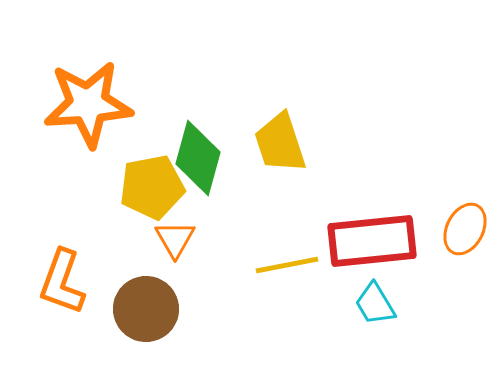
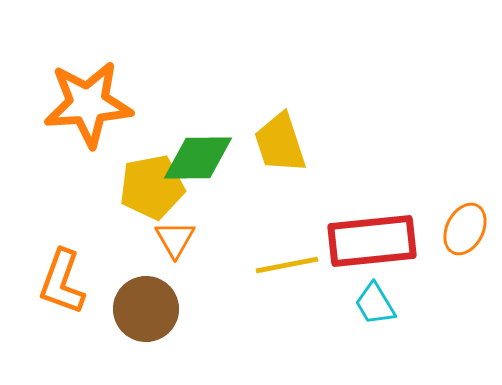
green diamond: rotated 74 degrees clockwise
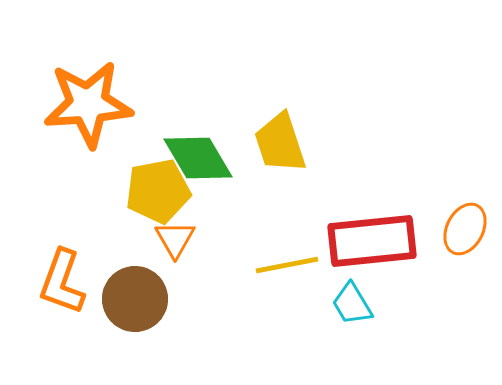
green diamond: rotated 60 degrees clockwise
yellow pentagon: moved 6 px right, 4 px down
cyan trapezoid: moved 23 px left
brown circle: moved 11 px left, 10 px up
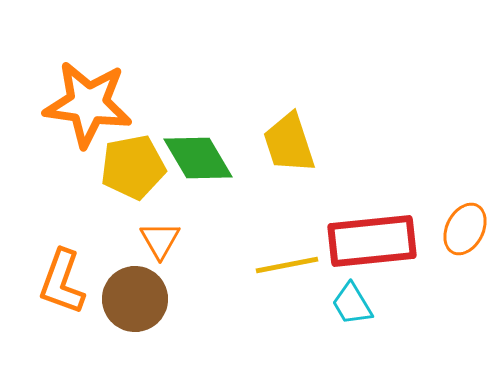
orange star: rotated 12 degrees clockwise
yellow trapezoid: moved 9 px right
yellow pentagon: moved 25 px left, 24 px up
orange triangle: moved 15 px left, 1 px down
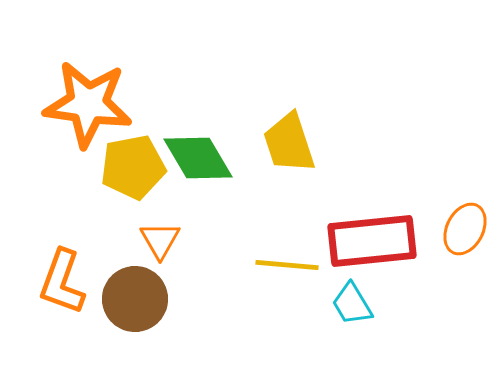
yellow line: rotated 16 degrees clockwise
